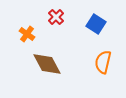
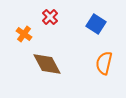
red cross: moved 6 px left
orange cross: moved 3 px left
orange semicircle: moved 1 px right, 1 px down
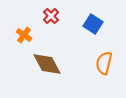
red cross: moved 1 px right, 1 px up
blue square: moved 3 px left
orange cross: moved 1 px down
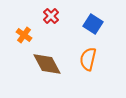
orange semicircle: moved 16 px left, 4 px up
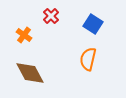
brown diamond: moved 17 px left, 9 px down
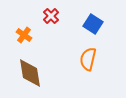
brown diamond: rotated 20 degrees clockwise
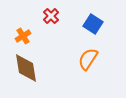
orange cross: moved 1 px left, 1 px down; rotated 21 degrees clockwise
orange semicircle: rotated 20 degrees clockwise
brown diamond: moved 4 px left, 5 px up
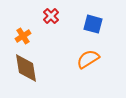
blue square: rotated 18 degrees counterclockwise
orange semicircle: rotated 25 degrees clockwise
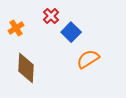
blue square: moved 22 px left, 8 px down; rotated 30 degrees clockwise
orange cross: moved 7 px left, 8 px up
brown diamond: rotated 12 degrees clockwise
